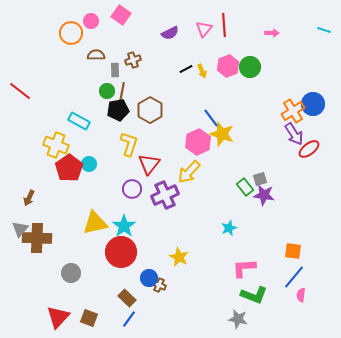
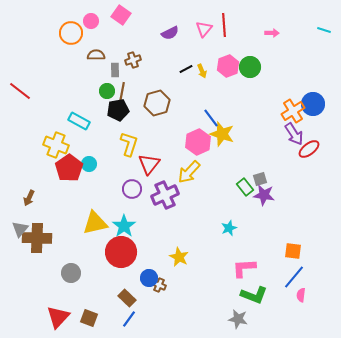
brown hexagon at (150, 110): moved 7 px right, 7 px up; rotated 15 degrees clockwise
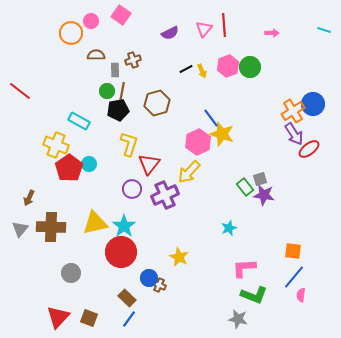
brown cross at (37, 238): moved 14 px right, 11 px up
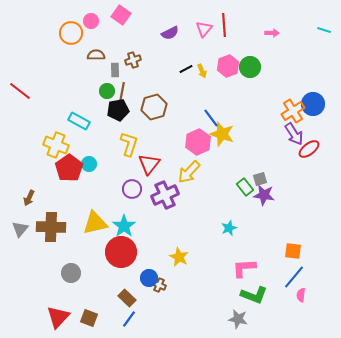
brown hexagon at (157, 103): moved 3 px left, 4 px down
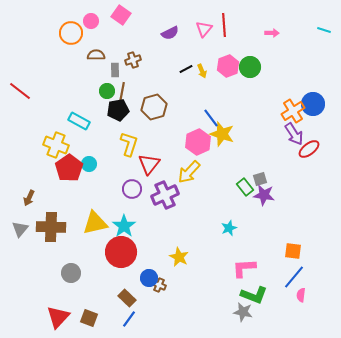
gray star at (238, 319): moved 5 px right, 7 px up
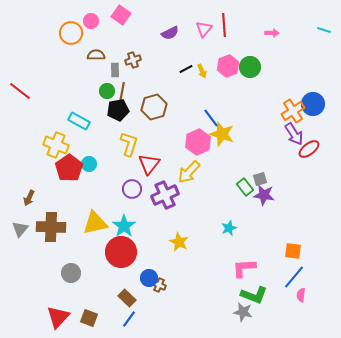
yellow star at (179, 257): moved 15 px up
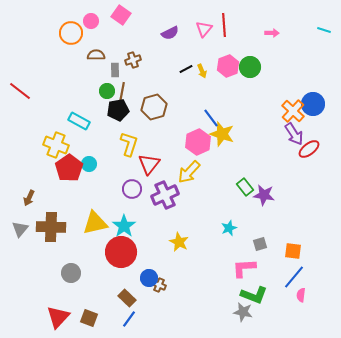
orange cross at (293, 111): rotated 15 degrees counterclockwise
gray square at (260, 179): moved 65 px down
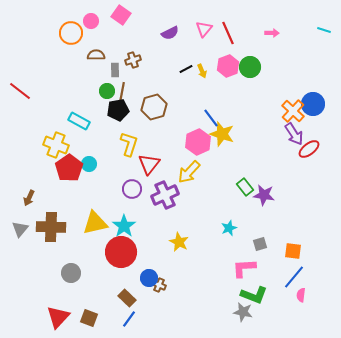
red line at (224, 25): moved 4 px right, 8 px down; rotated 20 degrees counterclockwise
